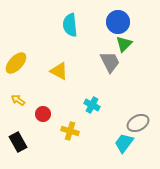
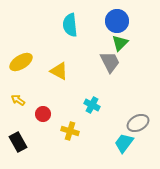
blue circle: moved 1 px left, 1 px up
green triangle: moved 4 px left, 1 px up
yellow ellipse: moved 5 px right, 1 px up; rotated 15 degrees clockwise
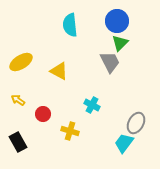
gray ellipse: moved 2 px left; rotated 35 degrees counterclockwise
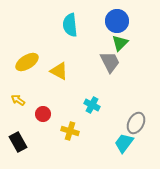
yellow ellipse: moved 6 px right
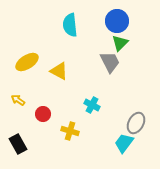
black rectangle: moved 2 px down
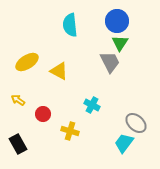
green triangle: rotated 12 degrees counterclockwise
gray ellipse: rotated 75 degrees counterclockwise
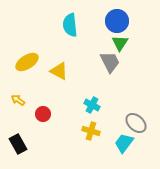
yellow cross: moved 21 px right
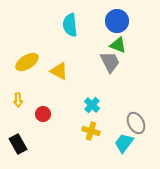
green triangle: moved 2 px left, 2 px down; rotated 42 degrees counterclockwise
yellow arrow: rotated 128 degrees counterclockwise
cyan cross: rotated 14 degrees clockwise
gray ellipse: rotated 20 degrees clockwise
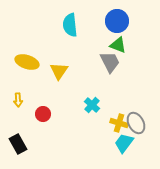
yellow ellipse: rotated 50 degrees clockwise
yellow triangle: rotated 36 degrees clockwise
yellow cross: moved 28 px right, 8 px up
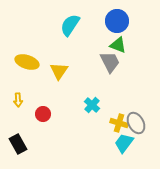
cyan semicircle: rotated 40 degrees clockwise
